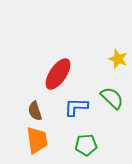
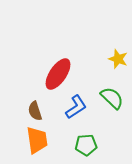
blue L-shape: rotated 145 degrees clockwise
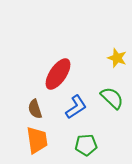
yellow star: moved 1 px left, 1 px up
brown semicircle: moved 2 px up
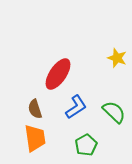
green semicircle: moved 2 px right, 14 px down
orange trapezoid: moved 2 px left, 2 px up
green pentagon: rotated 25 degrees counterclockwise
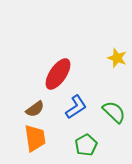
brown semicircle: rotated 108 degrees counterclockwise
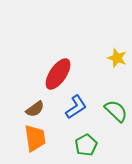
green semicircle: moved 2 px right, 1 px up
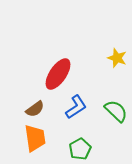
green pentagon: moved 6 px left, 4 px down
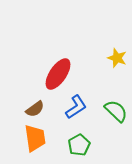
green pentagon: moved 1 px left, 4 px up
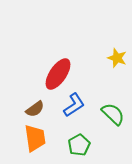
blue L-shape: moved 2 px left, 2 px up
green semicircle: moved 3 px left, 3 px down
